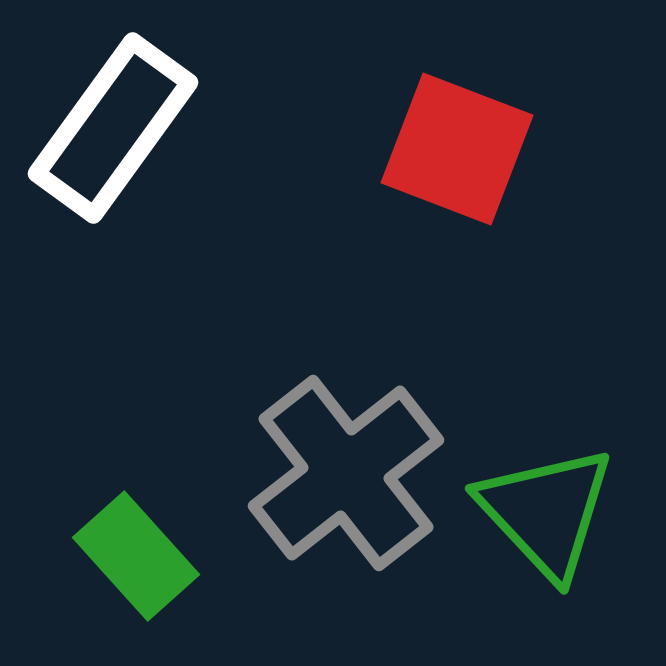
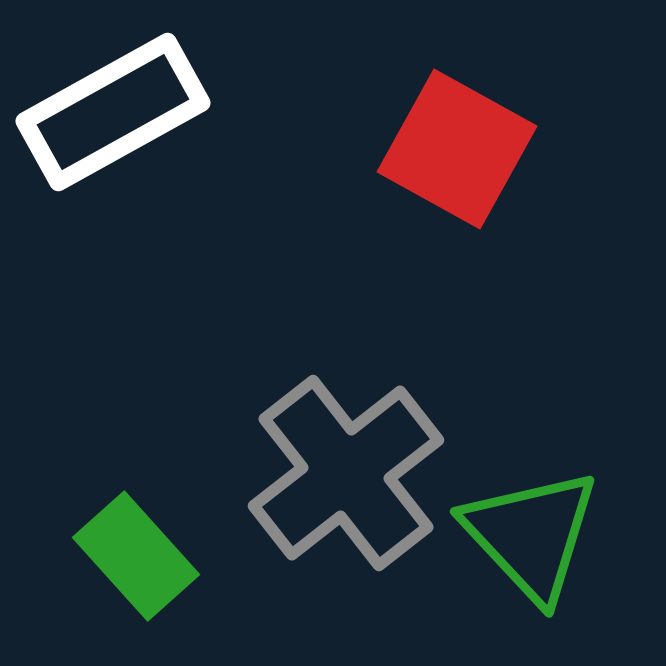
white rectangle: moved 16 px up; rotated 25 degrees clockwise
red square: rotated 8 degrees clockwise
green triangle: moved 15 px left, 23 px down
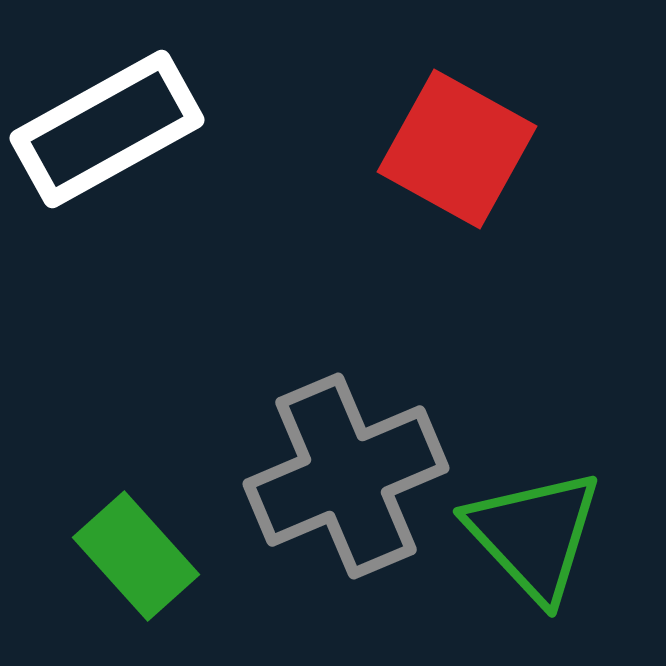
white rectangle: moved 6 px left, 17 px down
gray cross: moved 3 px down; rotated 15 degrees clockwise
green triangle: moved 3 px right
